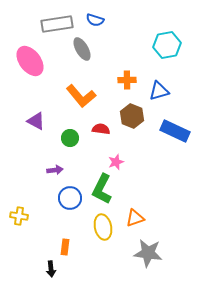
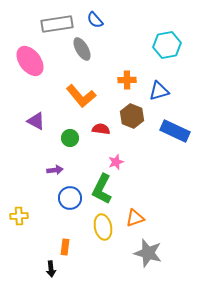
blue semicircle: rotated 30 degrees clockwise
yellow cross: rotated 12 degrees counterclockwise
gray star: rotated 8 degrees clockwise
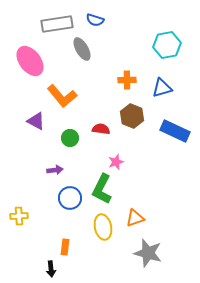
blue semicircle: rotated 30 degrees counterclockwise
blue triangle: moved 3 px right, 3 px up
orange L-shape: moved 19 px left
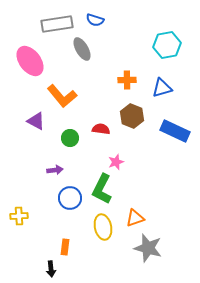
gray star: moved 5 px up
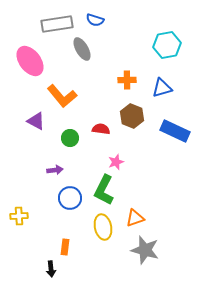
green L-shape: moved 2 px right, 1 px down
gray star: moved 3 px left, 2 px down
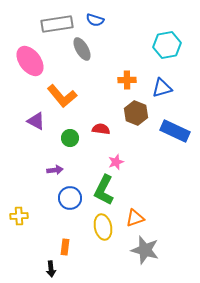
brown hexagon: moved 4 px right, 3 px up
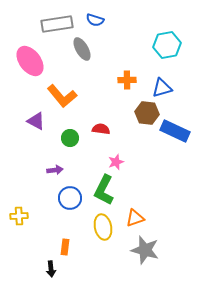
brown hexagon: moved 11 px right; rotated 15 degrees counterclockwise
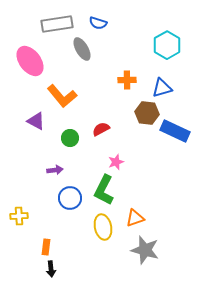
blue semicircle: moved 3 px right, 3 px down
cyan hexagon: rotated 20 degrees counterclockwise
red semicircle: rotated 36 degrees counterclockwise
orange rectangle: moved 19 px left
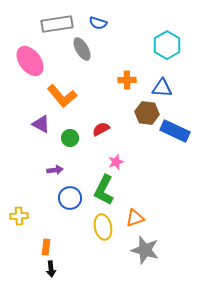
blue triangle: rotated 20 degrees clockwise
purple triangle: moved 5 px right, 3 px down
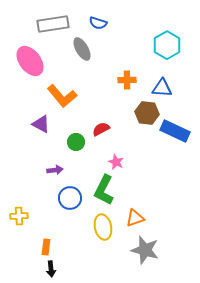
gray rectangle: moved 4 px left
green circle: moved 6 px right, 4 px down
pink star: rotated 28 degrees counterclockwise
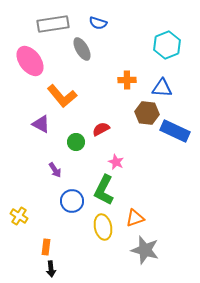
cyan hexagon: rotated 8 degrees clockwise
purple arrow: rotated 63 degrees clockwise
blue circle: moved 2 px right, 3 px down
yellow cross: rotated 36 degrees clockwise
